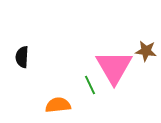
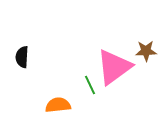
brown star: rotated 10 degrees counterclockwise
pink triangle: rotated 24 degrees clockwise
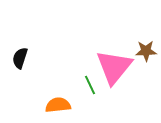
black semicircle: moved 2 px left, 1 px down; rotated 15 degrees clockwise
pink triangle: rotated 15 degrees counterclockwise
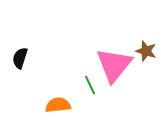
brown star: rotated 20 degrees clockwise
pink triangle: moved 2 px up
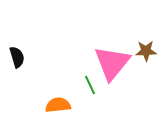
brown star: rotated 20 degrees counterclockwise
black semicircle: moved 3 px left, 1 px up; rotated 145 degrees clockwise
pink triangle: moved 2 px left, 2 px up
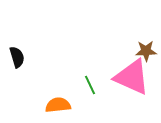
pink triangle: moved 20 px right, 14 px down; rotated 45 degrees counterclockwise
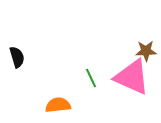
green line: moved 1 px right, 7 px up
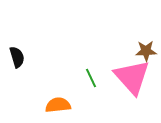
pink triangle: rotated 24 degrees clockwise
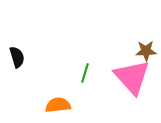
green line: moved 6 px left, 5 px up; rotated 42 degrees clockwise
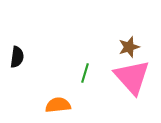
brown star: moved 17 px left, 4 px up; rotated 15 degrees counterclockwise
black semicircle: rotated 25 degrees clockwise
